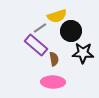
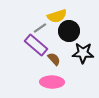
black circle: moved 2 px left
brown semicircle: rotated 32 degrees counterclockwise
pink ellipse: moved 1 px left
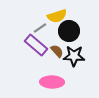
black star: moved 9 px left, 3 px down
brown semicircle: moved 3 px right, 8 px up
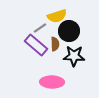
brown semicircle: moved 2 px left, 7 px up; rotated 40 degrees clockwise
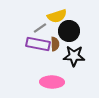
purple rectangle: moved 2 px right, 1 px up; rotated 30 degrees counterclockwise
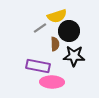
purple rectangle: moved 22 px down
